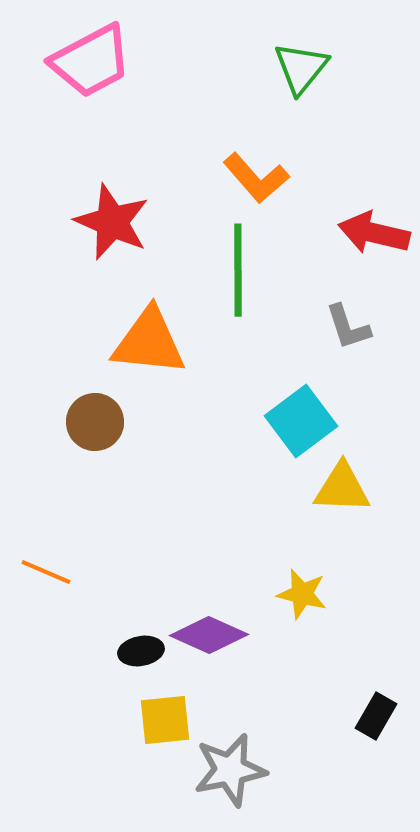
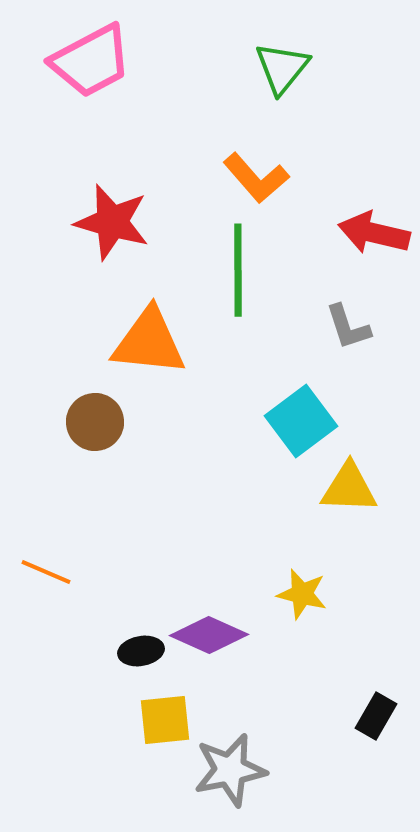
green triangle: moved 19 px left
red star: rotated 8 degrees counterclockwise
yellow triangle: moved 7 px right
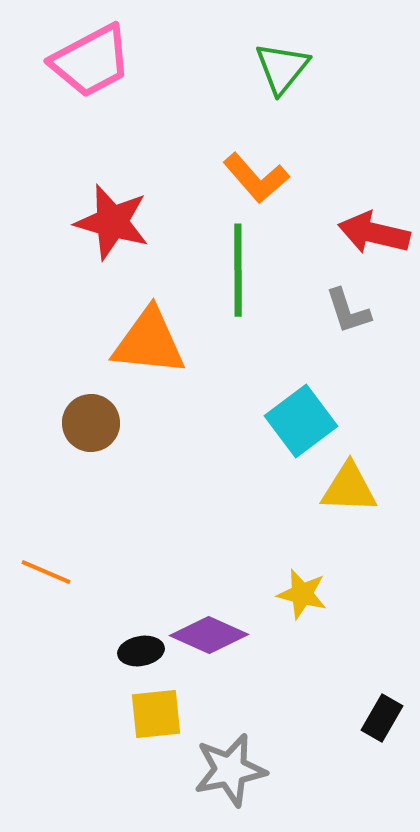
gray L-shape: moved 16 px up
brown circle: moved 4 px left, 1 px down
black rectangle: moved 6 px right, 2 px down
yellow square: moved 9 px left, 6 px up
